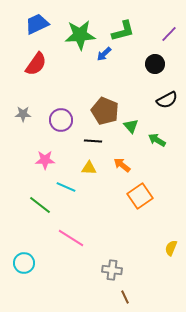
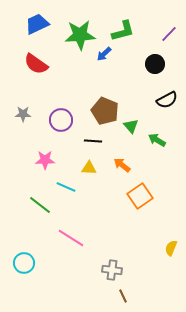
red semicircle: rotated 90 degrees clockwise
brown line: moved 2 px left, 1 px up
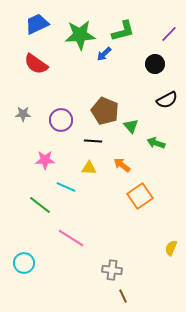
green arrow: moved 1 px left, 3 px down; rotated 12 degrees counterclockwise
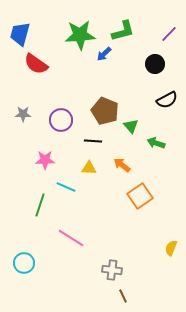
blue trapezoid: moved 17 px left, 10 px down; rotated 50 degrees counterclockwise
green line: rotated 70 degrees clockwise
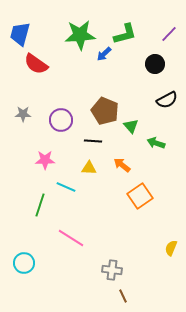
green L-shape: moved 2 px right, 3 px down
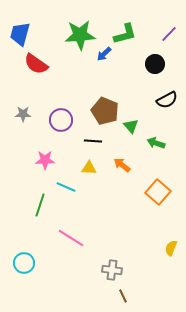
orange square: moved 18 px right, 4 px up; rotated 15 degrees counterclockwise
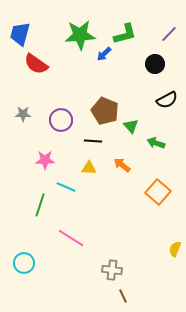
yellow semicircle: moved 4 px right, 1 px down
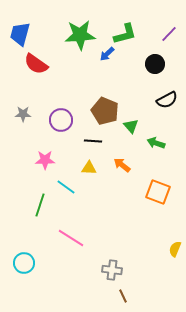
blue arrow: moved 3 px right
cyan line: rotated 12 degrees clockwise
orange square: rotated 20 degrees counterclockwise
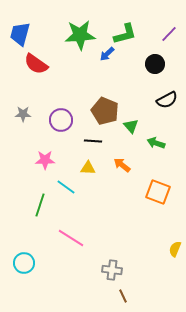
yellow triangle: moved 1 px left
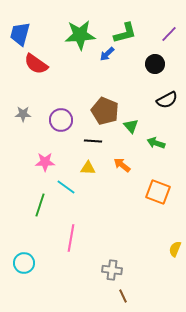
green L-shape: moved 1 px up
pink star: moved 2 px down
pink line: rotated 68 degrees clockwise
